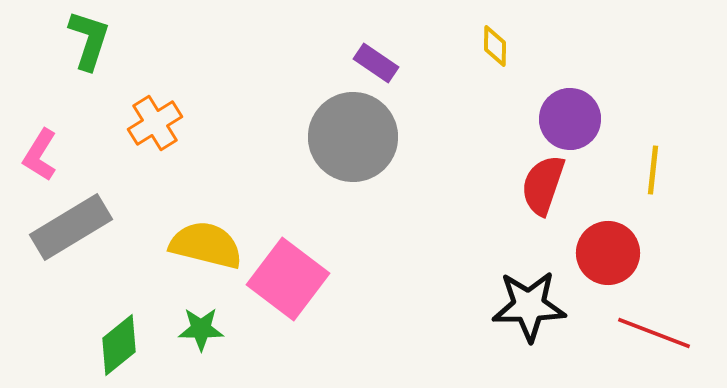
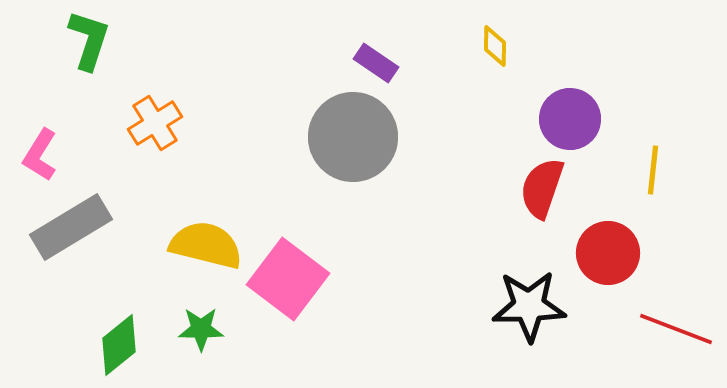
red semicircle: moved 1 px left, 3 px down
red line: moved 22 px right, 4 px up
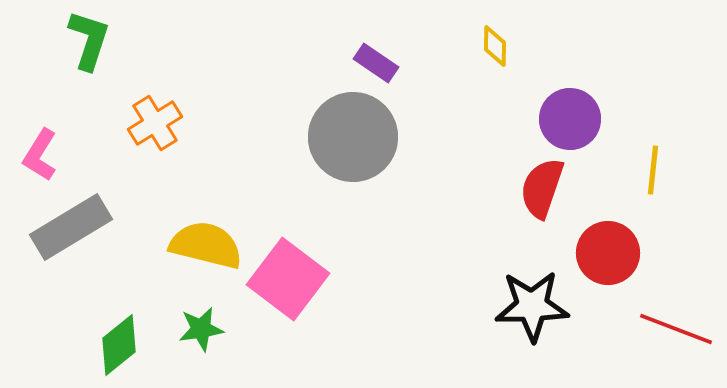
black star: moved 3 px right
green star: rotated 9 degrees counterclockwise
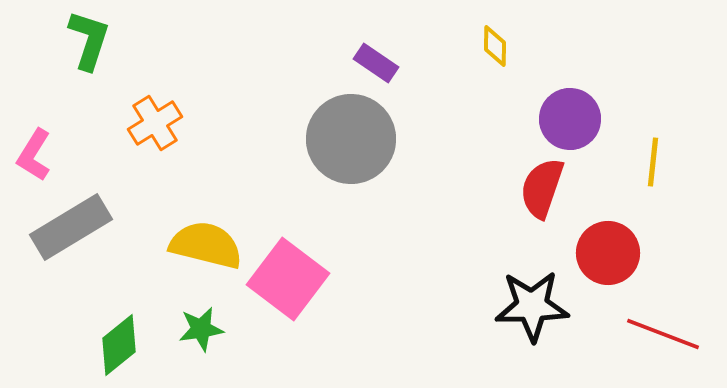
gray circle: moved 2 px left, 2 px down
pink L-shape: moved 6 px left
yellow line: moved 8 px up
red line: moved 13 px left, 5 px down
